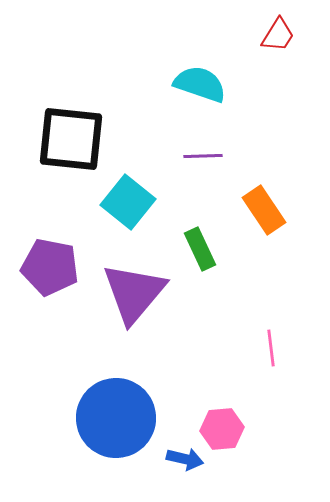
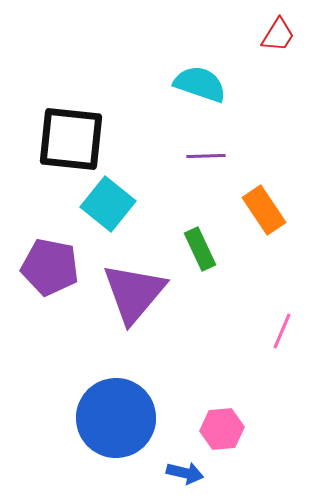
purple line: moved 3 px right
cyan square: moved 20 px left, 2 px down
pink line: moved 11 px right, 17 px up; rotated 30 degrees clockwise
blue arrow: moved 14 px down
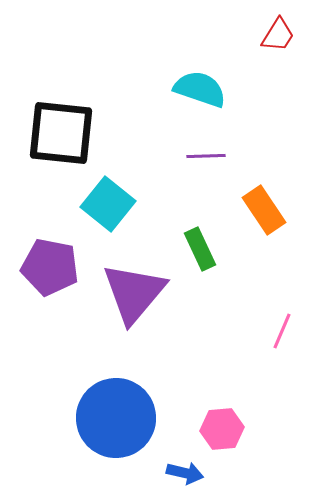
cyan semicircle: moved 5 px down
black square: moved 10 px left, 6 px up
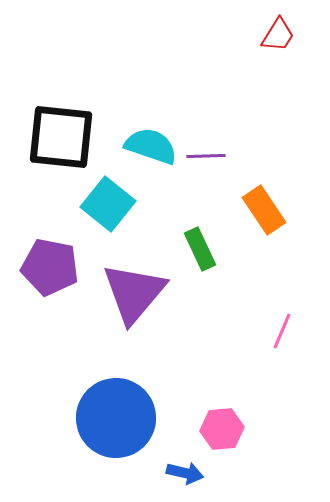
cyan semicircle: moved 49 px left, 57 px down
black square: moved 4 px down
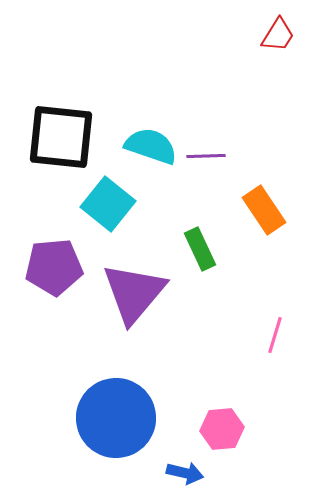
purple pentagon: moved 4 px right; rotated 16 degrees counterclockwise
pink line: moved 7 px left, 4 px down; rotated 6 degrees counterclockwise
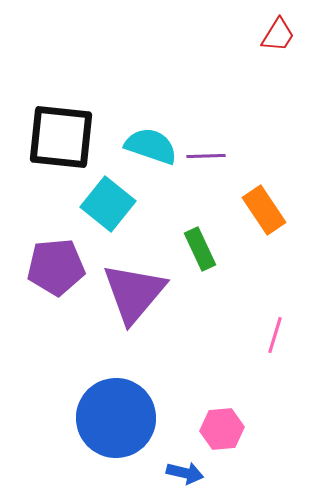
purple pentagon: moved 2 px right
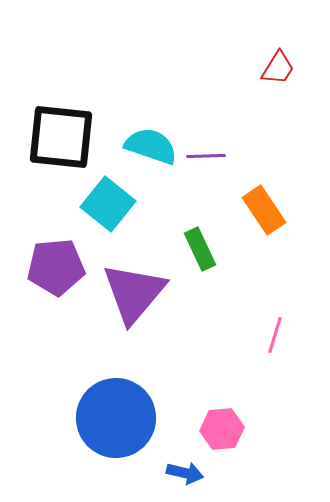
red trapezoid: moved 33 px down
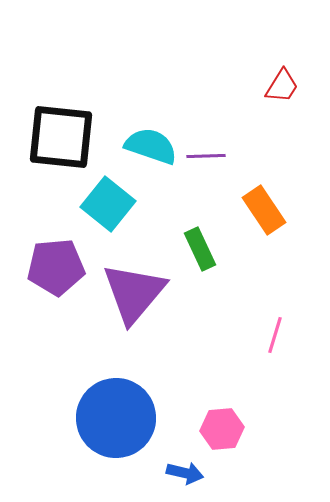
red trapezoid: moved 4 px right, 18 px down
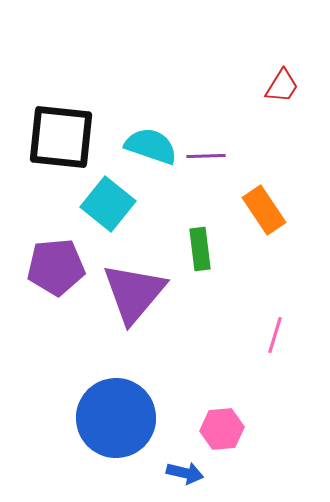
green rectangle: rotated 18 degrees clockwise
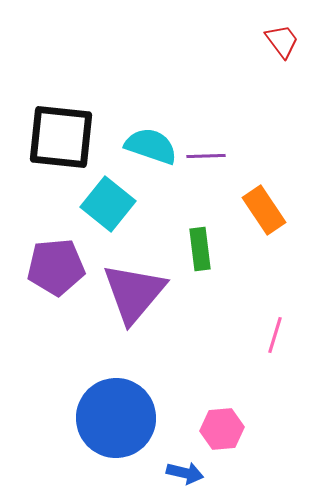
red trapezoid: moved 45 px up; rotated 69 degrees counterclockwise
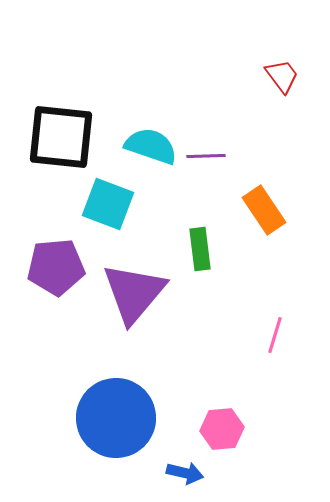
red trapezoid: moved 35 px down
cyan square: rotated 18 degrees counterclockwise
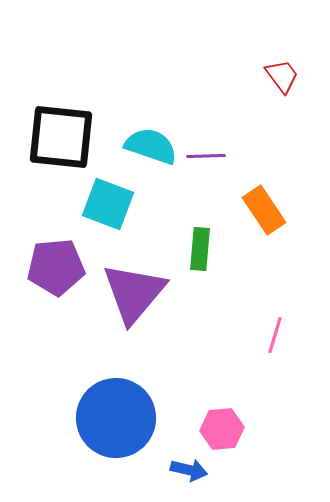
green rectangle: rotated 12 degrees clockwise
blue arrow: moved 4 px right, 3 px up
